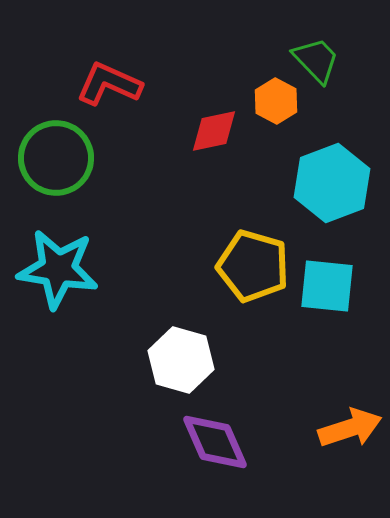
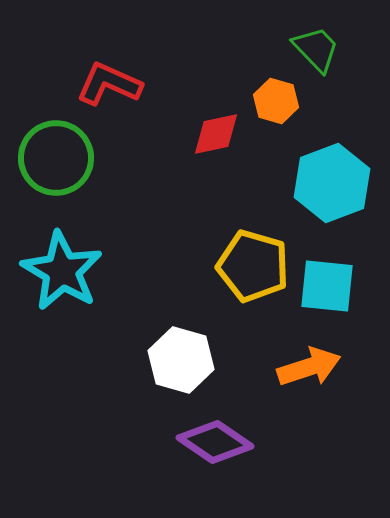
green trapezoid: moved 11 px up
orange hexagon: rotated 12 degrees counterclockwise
red diamond: moved 2 px right, 3 px down
cyan star: moved 4 px right, 2 px down; rotated 22 degrees clockwise
orange arrow: moved 41 px left, 61 px up
purple diamond: rotated 32 degrees counterclockwise
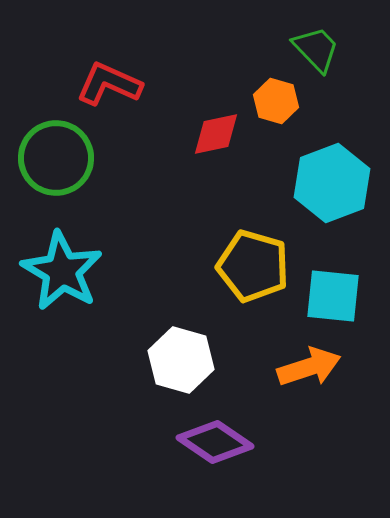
cyan square: moved 6 px right, 10 px down
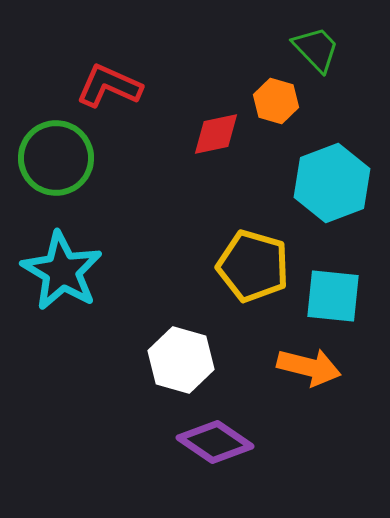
red L-shape: moved 2 px down
orange arrow: rotated 32 degrees clockwise
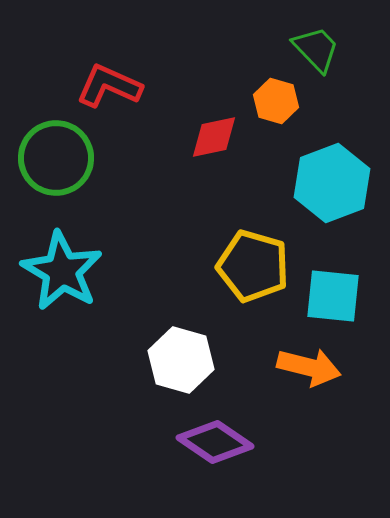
red diamond: moved 2 px left, 3 px down
